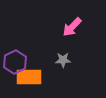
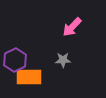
purple hexagon: moved 2 px up
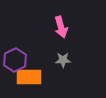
pink arrow: moved 11 px left; rotated 60 degrees counterclockwise
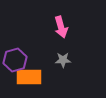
purple hexagon: rotated 10 degrees clockwise
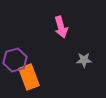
gray star: moved 21 px right
orange rectangle: rotated 70 degrees clockwise
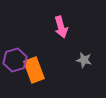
gray star: rotated 14 degrees clockwise
orange rectangle: moved 5 px right, 7 px up
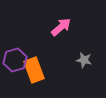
pink arrow: rotated 115 degrees counterclockwise
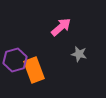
gray star: moved 5 px left, 6 px up
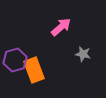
gray star: moved 4 px right
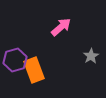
gray star: moved 8 px right, 2 px down; rotated 28 degrees clockwise
